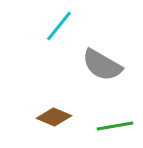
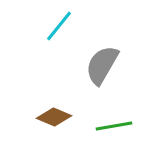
gray semicircle: rotated 90 degrees clockwise
green line: moved 1 px left
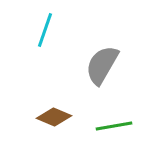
cyan line: moved 14 px left, 4 px down; rotated 20 degrees counterclockwise
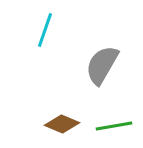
brown diamond: moved 8 px right, 7 px down
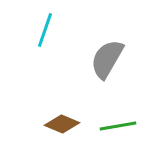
gray semicircle: moved 5 px right, 6 px up
green line: moved 4 px right
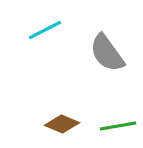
cyan line: rotated 44 degrees clockwise
gray semicircle: moved 6 px up; rotated 66 degrees counterclockwise
